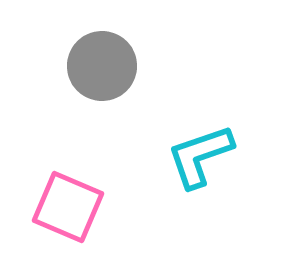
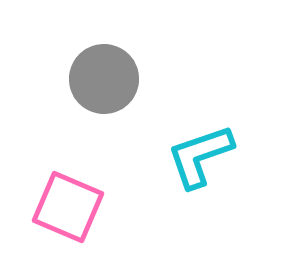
gray circle: moved 2 px right, 13 px down
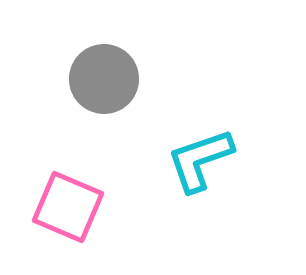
cyan L-shape: moved 4 px down
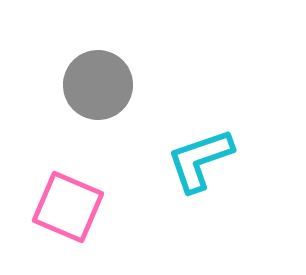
gray circle: moved 6 px left, 6 px down
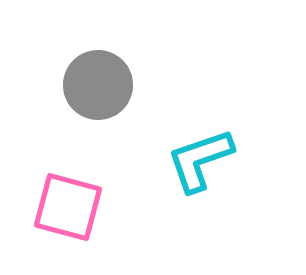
pink square: rotated 8 degrees counterclockwise
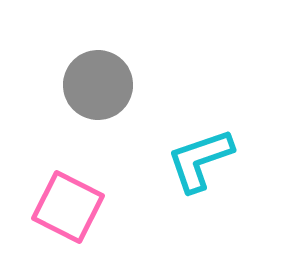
pink square: rotated 12 degrees clockwise
